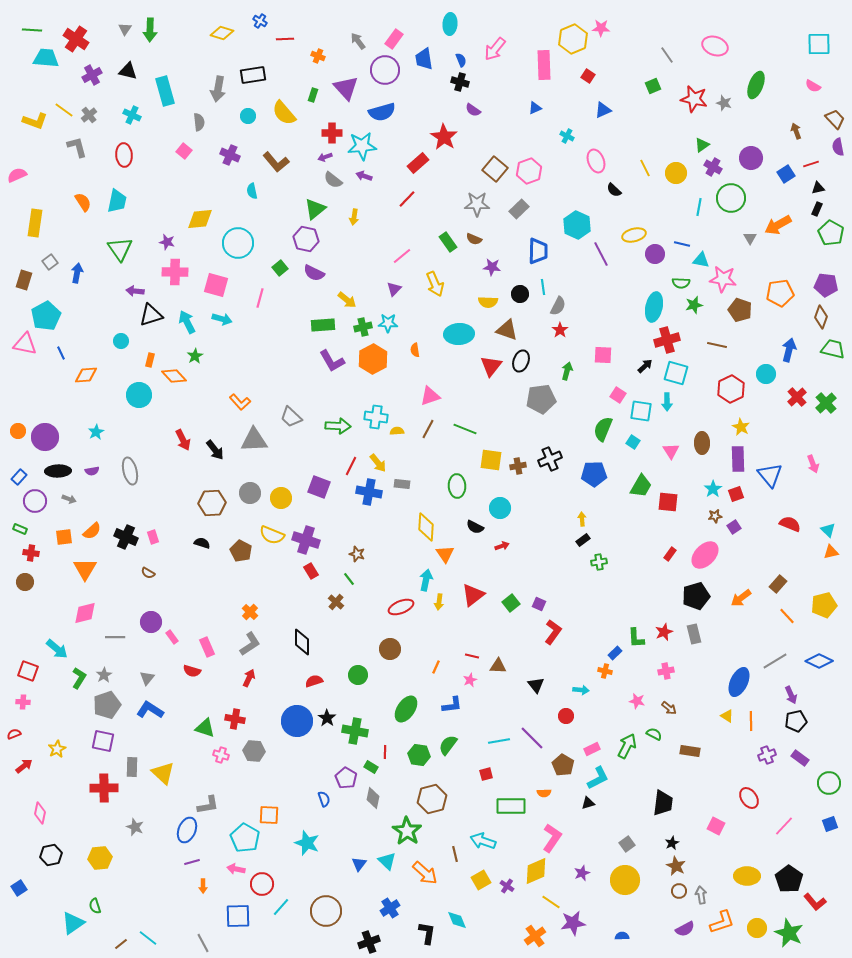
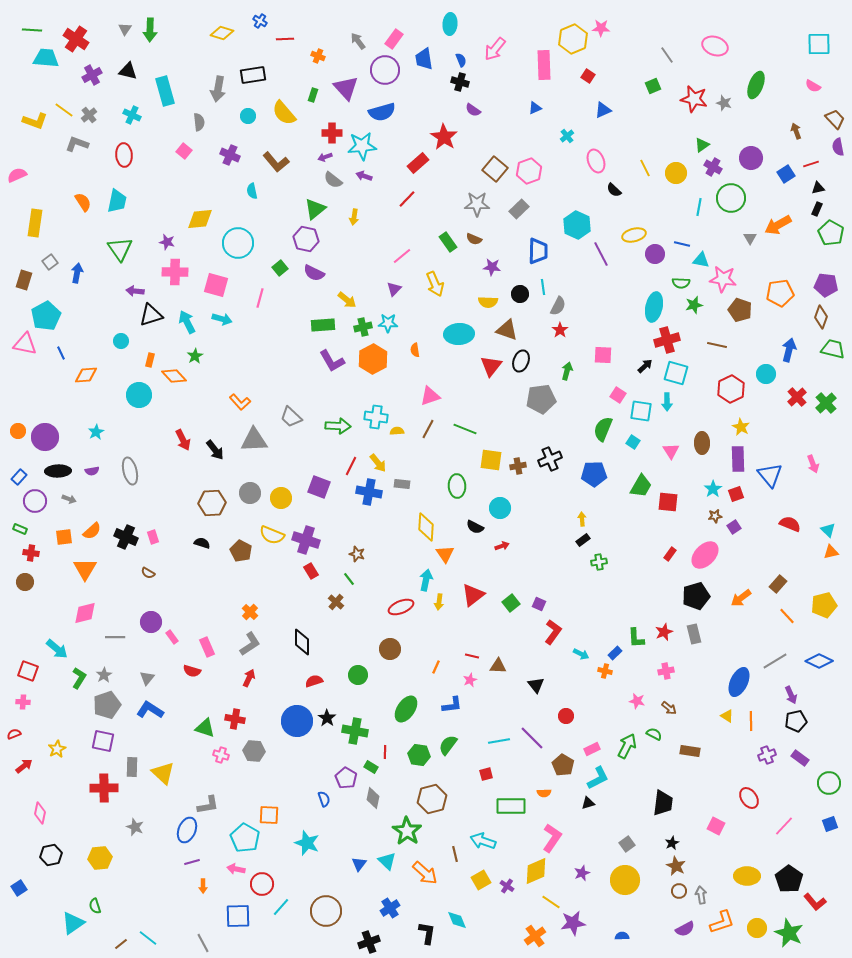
cyan cross at (567, 136): rotated 24 degrees clockwise
gray L-shape at (77, 147): moved 3 px up; rotated 55 degrees counterclockwise
cyan arrow at (581, 690): moved 36 px up; rotated 21 degrees clockwise
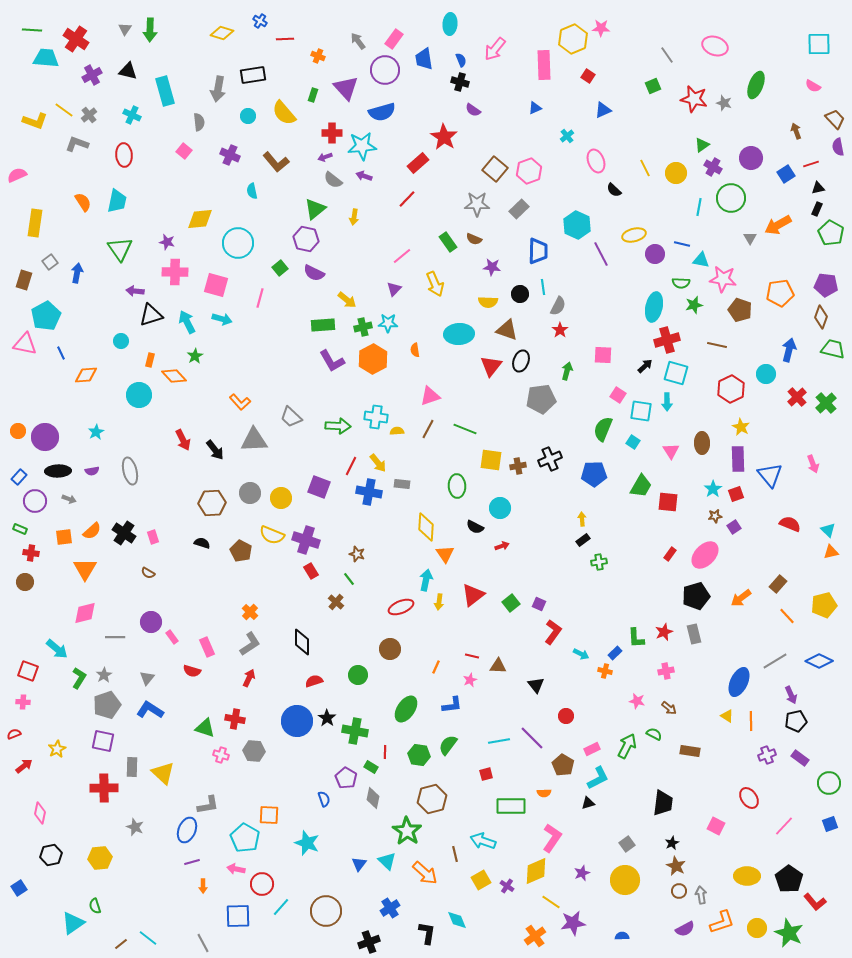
black cross at (126, 537): moved 2 px left, 4 px up; rotated 10 degrees clockwise
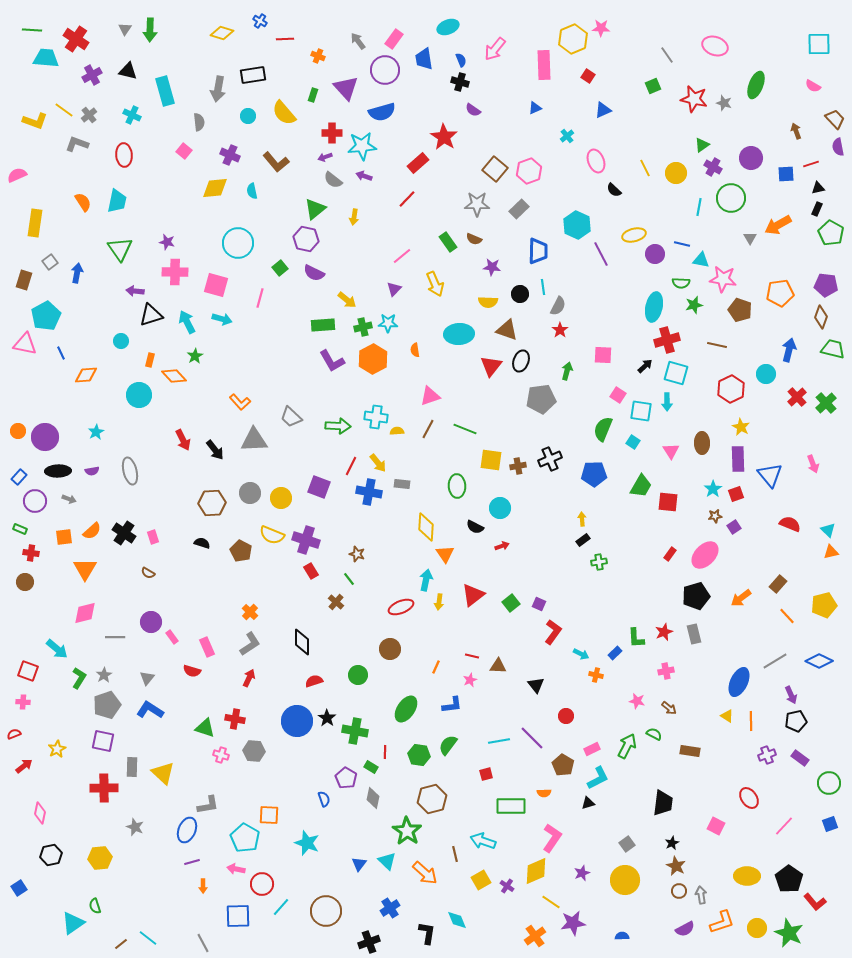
cyan ellipse at (450, 24): moved 2 px left, 3 px down; rotated 65 degrees clockwise
blue square at (786, 174): rotated 30 degrees clockwise
yellow diamond at (200, 219): moved 15 px right, 31 px up
orange cross at (605, 671): moved 9 px left, 4 px down
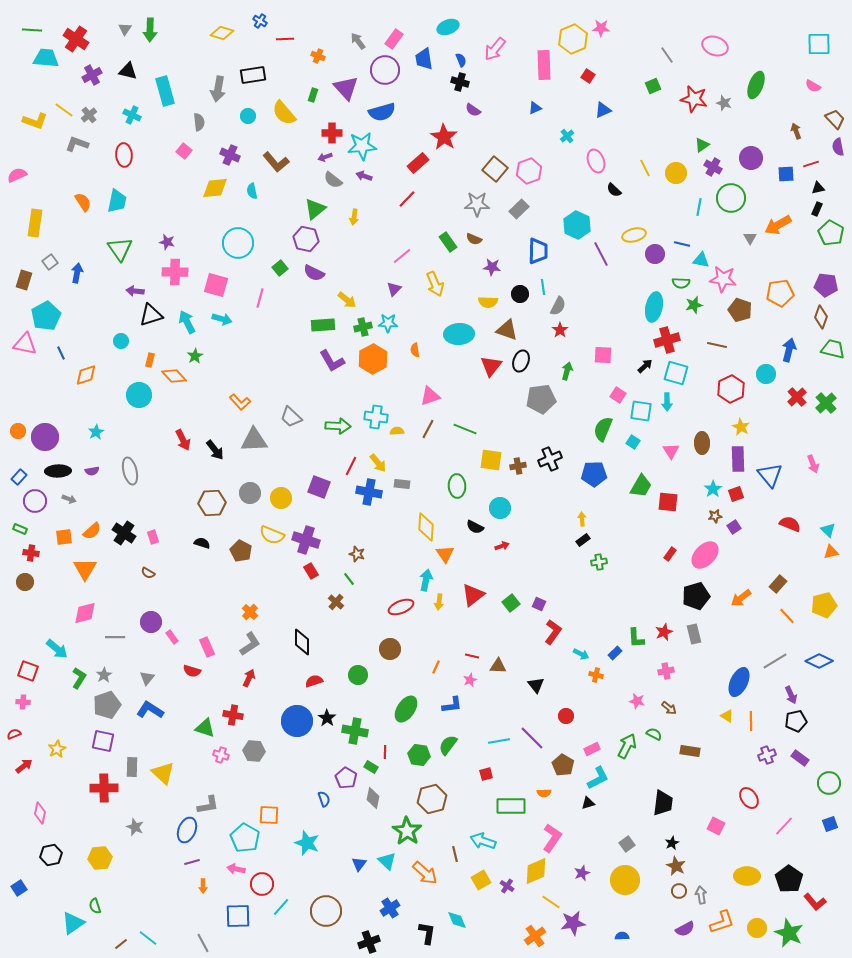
orange diamond at (86, 375): rotated 15 degrees counterclockwise
red cross at (235, 719): moved 2 px left, 4 px up
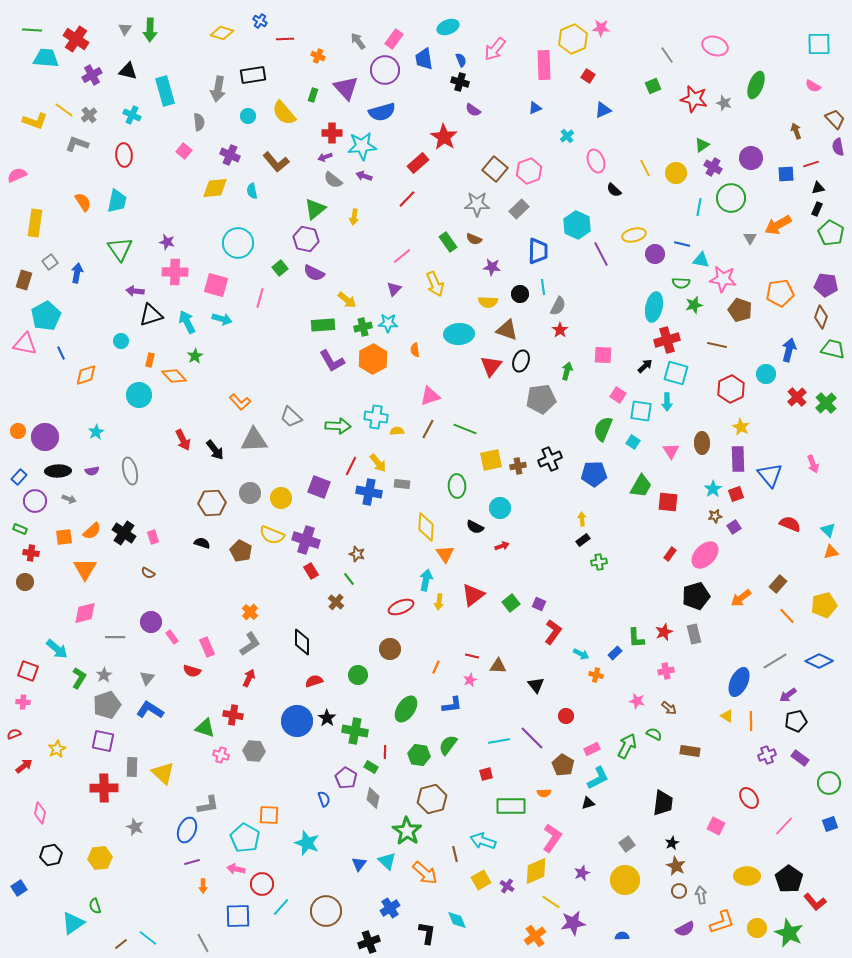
yellow square at (491, 460): rotated 20 degrees counterclockwise
purple arrow at (791, 695): moved 3 px left; rotated 78 degrees clockwise
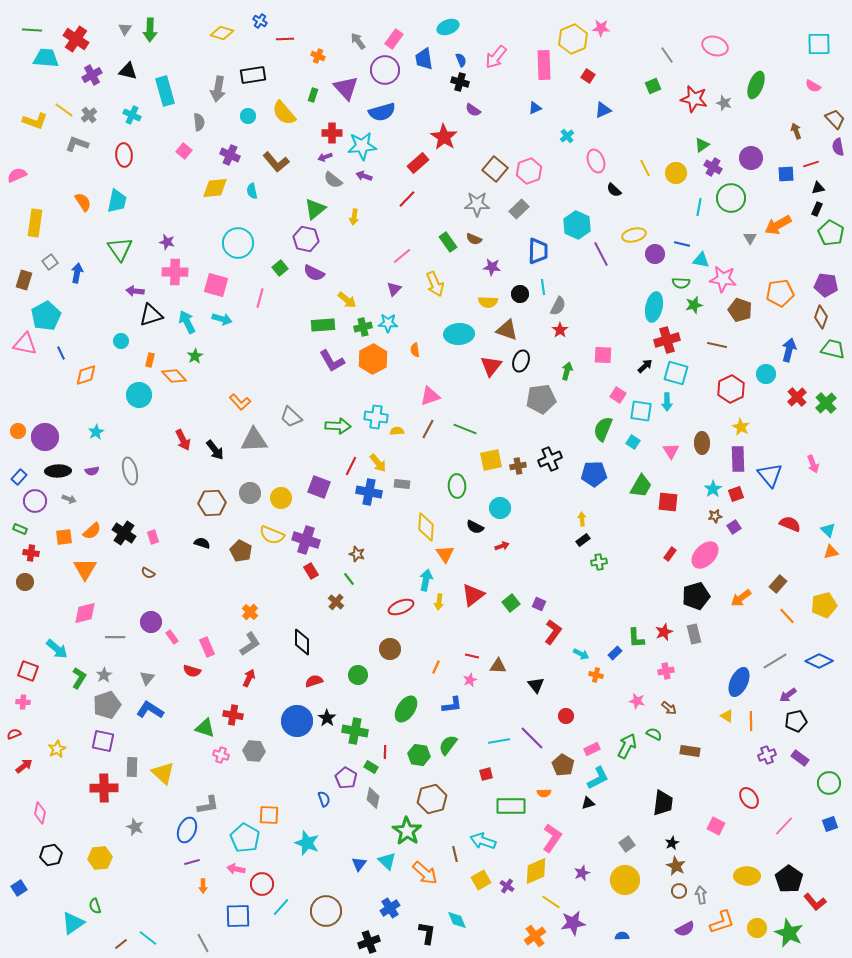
pink arrow at (495, 49): moved 1 px right, 8 px down
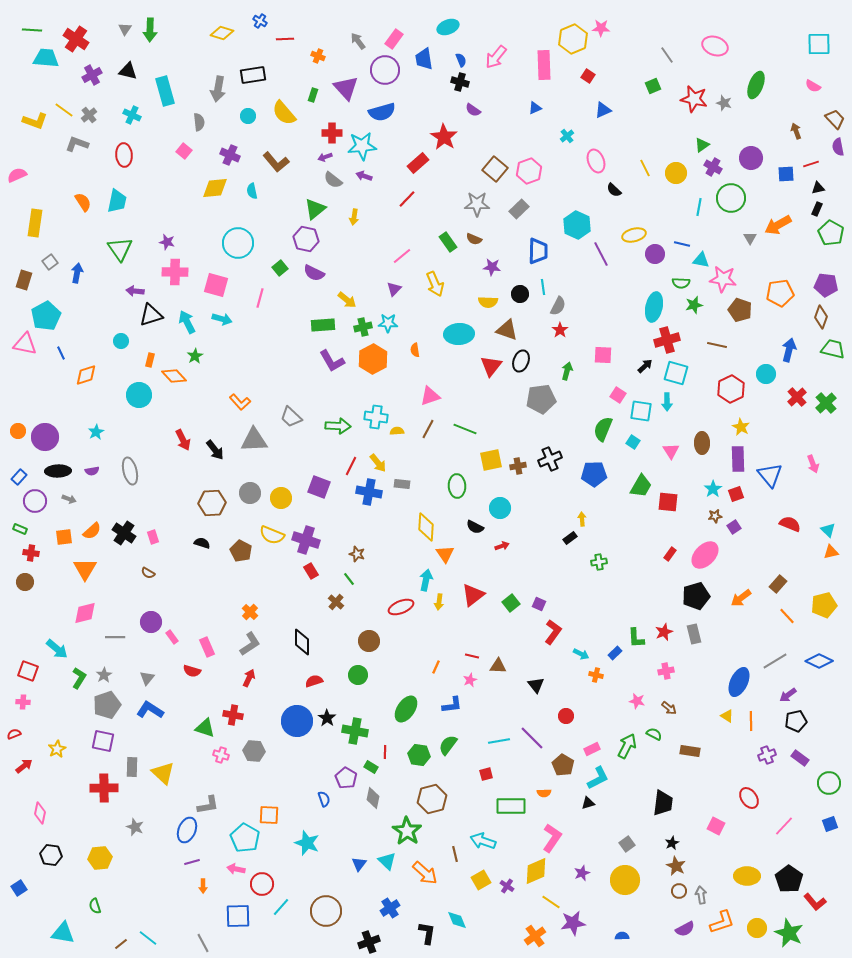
black rectangle at (583, 540): moved 13 px left, 2 px up
brown circle at (390, 649): moved 21 px left, 8 px up
black hexagon at (51, 855): rotated 20 degrees clockwise
cyan triangle at (73, 923): moved 10 px left, 10 px down; rotated 45 degrees clockwise
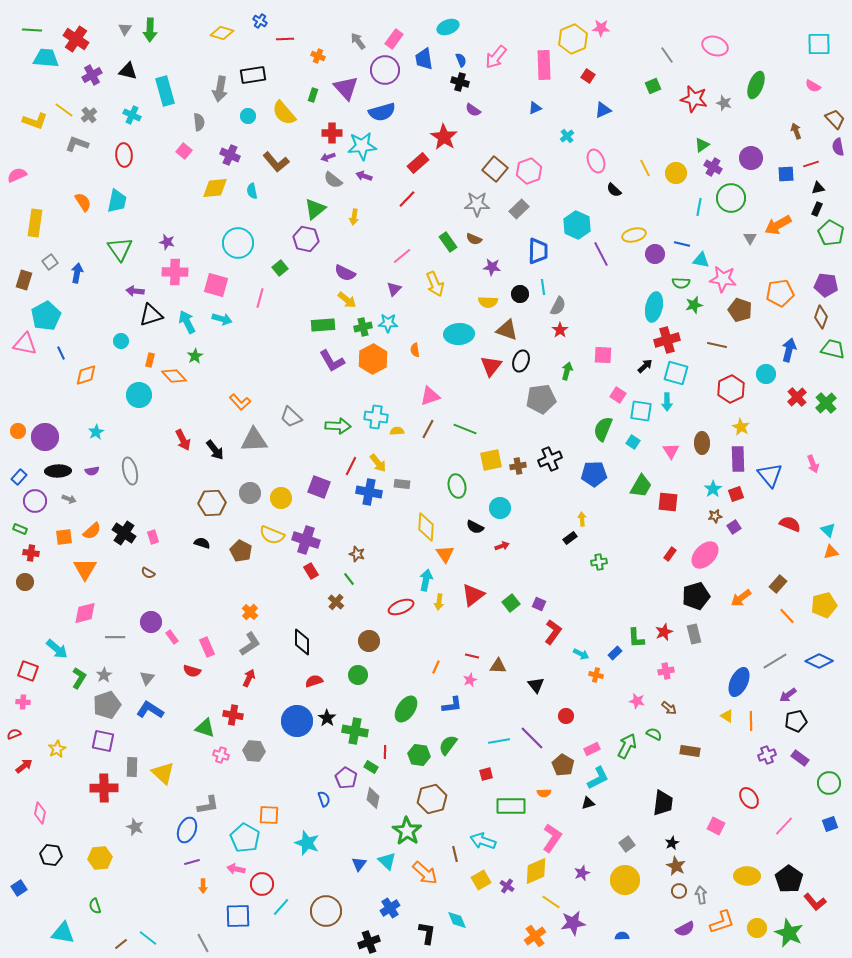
gray arrow at (218, 89): moved 2 px right
purple arrow at (325, 157): moved 3 px right
purple semicircle at (314, 273): moved 31 px right
green ellipse at (457, 486): rotated 10 degrees counterclockwise
